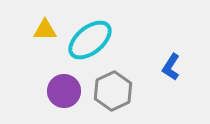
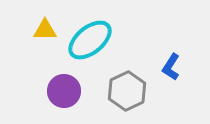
gray hexagon: moved 14 px right
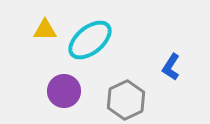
gray hexagon: moved 1 px left, 9 px down
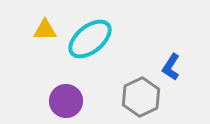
cyan ellipse: moved 1 px up
purple circle: moved 2 px right, 10 px down
gray hexagon: moved 15 px right, 3 px up
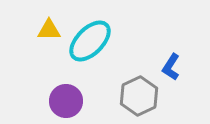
yellow triangle: moved 4 px right
cyan ellipse: moved 2 px down; rotated 6 degrees counterclockwise
gray hexagon: moved 2 px left, 1 px up
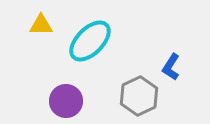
yellow triangle: moved 8 px left, 5 px up
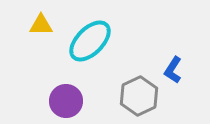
blue L-shape: moved 2 px right, 3 px down
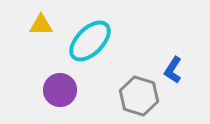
gray hexagon: rotated 18 degrees counterclockwise
purple circle: moved 6 px left, 11 px up
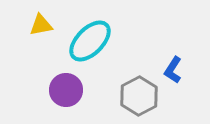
yellow triangle: rotated 10 degrees counterclockwise
purple circle: moved 6 px right
gray hexagon: rotated 15 degrees clockwise
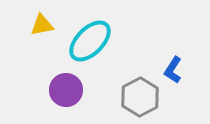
yellow triangle: moved 1 px right
gray hexagon: moved 1 px right, 1 px down
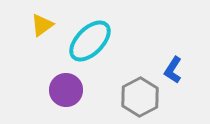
yellow triangle: rotated 25 degrees counterclockwise
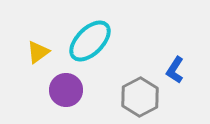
yellow triangle: moved 4 px left, 27 px down
blue L-shape: moved 2 px right
